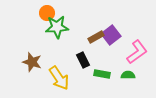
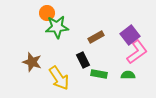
purple square: moved 19 px right
green rectangle: moved 3 px left
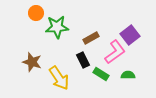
orange circle: moved 11 px left
brown rectangle: moved 5 px left, 1 px down
pink L-shape: moved 22 px left
green rectangle: moved 2 px right; rotated 21 degrees clockwise
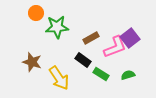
purple square: moved 3 px down
pink L-shape: moved 5 px up; rotated 15 degrees clockwise
black rectangle: rotated 28 degrees counterclockwise
green semicircle: rotated 16 degrees counterclockwise
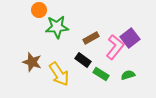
orange circle: moved 3 px right, 3 px up
pink L-shape: rotated 30 degrees counterclockwise
yellow arrow: moved 4 px up
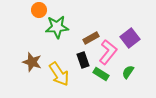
pink L-shape: moved 7 px left, 5 px down
black rectangle: rotated 35 degrees clockwise
green semicircle: moved 3 px up; rotated 40 degrees counterclockwise
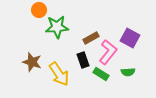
purple square: rotated 24 degrees counterclockwise
green semicircle: rotated 128 degrees counterclockwise
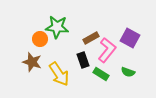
orange circle: moved 1 px right, 29 px down
green star: rotated 10 degrees clockwise
pink L-shape: moved 1 px left, 2 px up
green semicircle: rotated 24 degrees clockwise
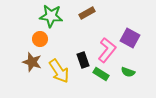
green star: moved 6 px left, 11 px up
brown rectangle: moved 4 px left, 25 px up
yellow arrow: moved 3 px up
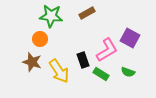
pink L-shape: rotated 20 degrees clockwise
